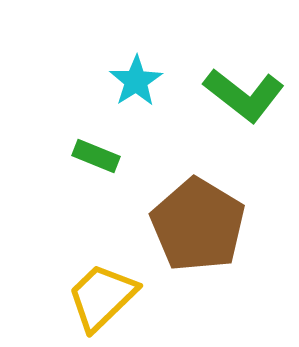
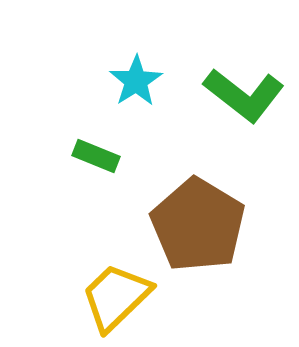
yellow trapezoid: moved 14 px right
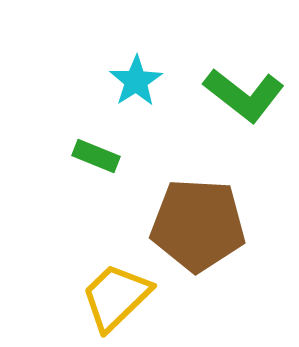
brown pentagon: rotated 28 degrees counterclockwise
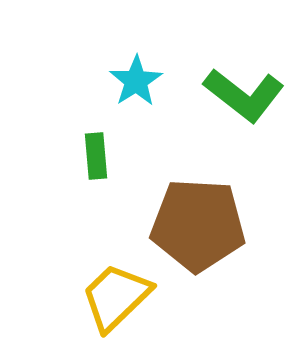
green rectangle: rotated 63 degrees clockwise
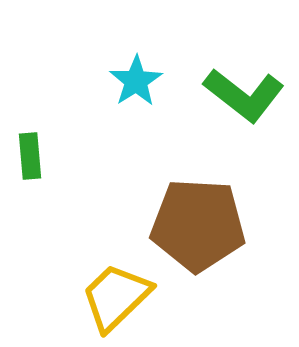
green rectangle: moved 66 px left
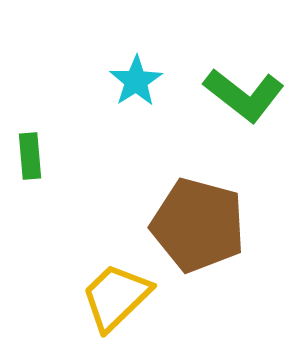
brown pentagon: rotated 12 degrees clockwise
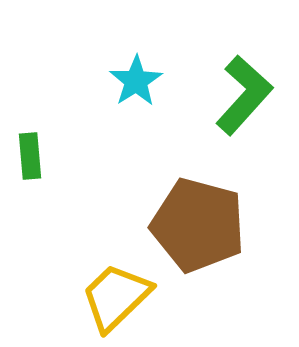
green L-shape: rotated 86 degrees counterclockwise
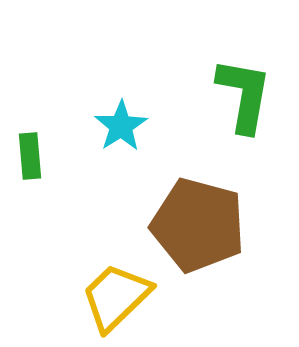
cyan star: moved 15 px left, 45 px down
green L-shape: rotated 32 degrees counterclockwise
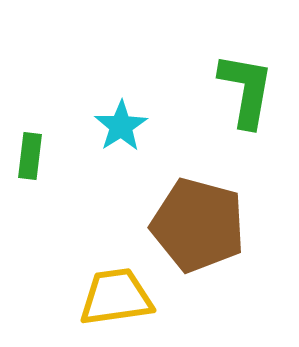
green L-shape: moved 2 px right, 5 px up
green rectangle: rotated 12 degrees clockwise
yellow trapezoid: rotated 36 degrees clockwise
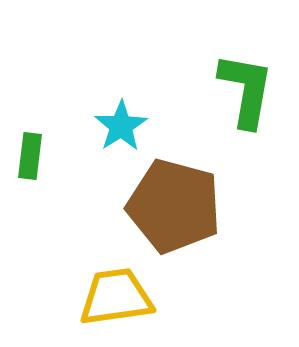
brown pentagon: moved 24 px left, 19 px up
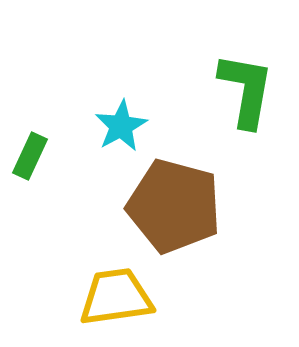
cyan star: rotated 4 degrees clockwise
green rectangle: rotated 18 degrees clockwise
